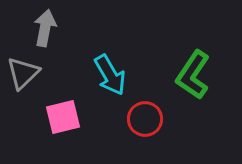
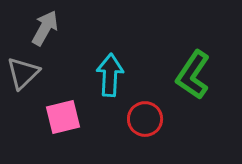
gray arrow: rotated 18 degrees clockwise
cyan arrow: rotated 147 degrees counterclockwise
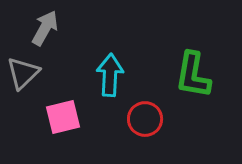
green L-shape: rotated 24 degrees counterclockwise
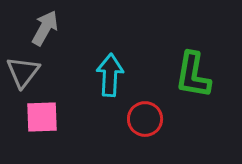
gray triangle: moved 1 px up; rotated 9 degrees counterclockwise
pink square: moved 21 px left; rotated 12 degrees clockwise
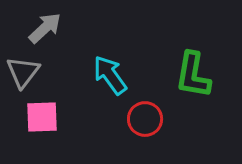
gray arrow: rotated 18 degrees clockwise
cyan arrow: rotated 39 degrees counterclockwise
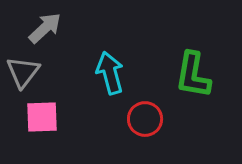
cyan arrow: moved 2 px up; rotated 21 degrees clockwise
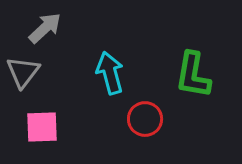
pink square: moved 10 px down
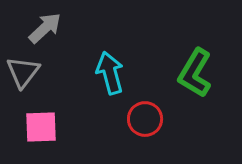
green L-shape: moved 2 px right, 2 px up; rotated 21 degrees clockwise
pink square: moved 1 px left
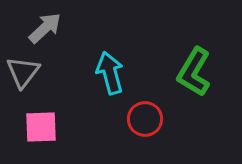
green L-shape: moved 1 px left, 1 px up
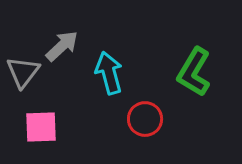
gray arrow: moved 17 px right, 18 px down
cyan arrow: moved 1 px left
